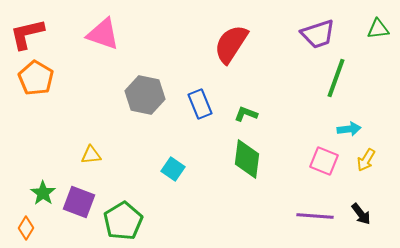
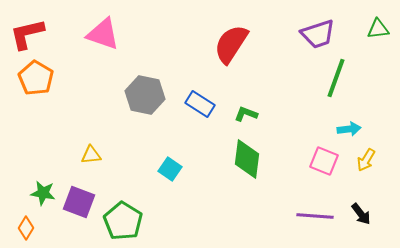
blue rectangle: rotated 36 degrees counterclockwise
cyan square: moved 3 px left
green star: rotated 25 degrees counterclockwise
green pentagon: rotated 9 degrees counterclockwise
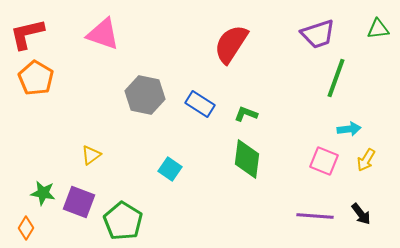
yellow triangle: rotated 30 degrees counterclockwise
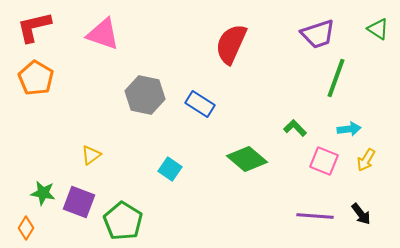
green triangle: rotated 40 degrees clockwise
red L-shape: moved 7 px right, 7 px up
red semicircle: rotated 9 degrees counterclockwise
green L-shape: moved 49 px right, 14 px down; rotated 25 degrees clockwise
green diamond: rotated 57 degrees counterclockwise
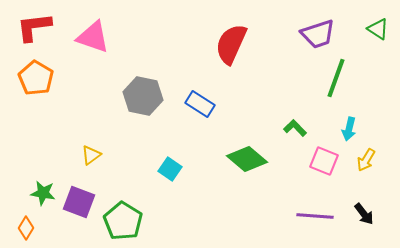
red L-shape: rotated 6 degrees clockwise
pink triangle: moved 10 px left, 3 px down
gray hexagon: moved 2 px left, 1 px down
cyan arrow: rotated 110 degrees clockwise
black arrow: moved 3 px right
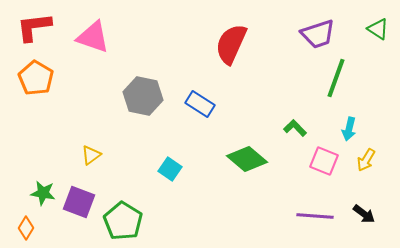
black arrow: rotated 15 degrees counterclockwise
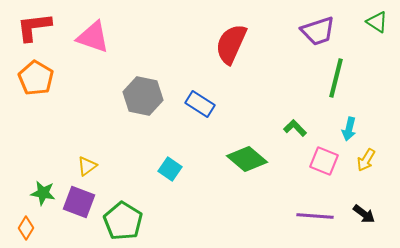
green triangle: moved 1 px left, 7 px up
purple trapezoid: moved 3 px up
green line: rotated 6 degrees counterclockwise
yellow triangle: moved 4 px left, 11 px down
